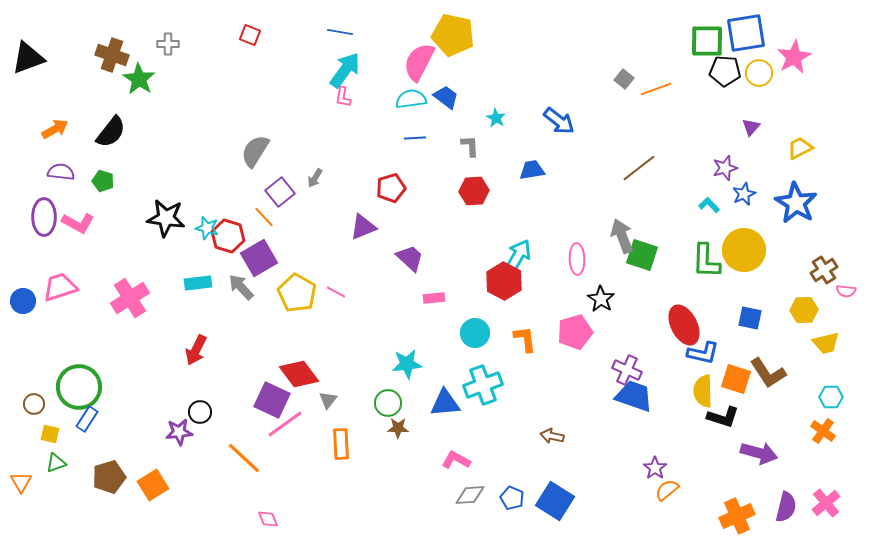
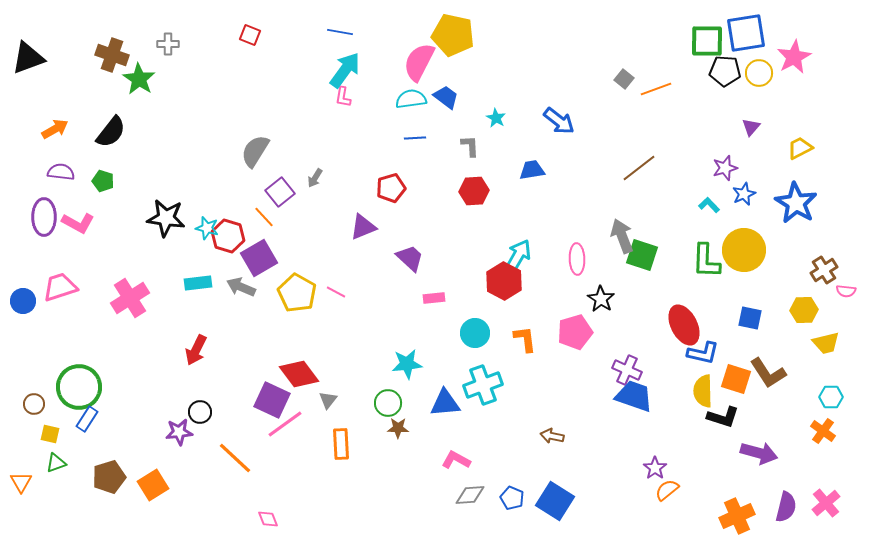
gray arrow at (241, 287): rotated 24 degrees counterclockwise
orange line at (244, 458): moved 9 px left
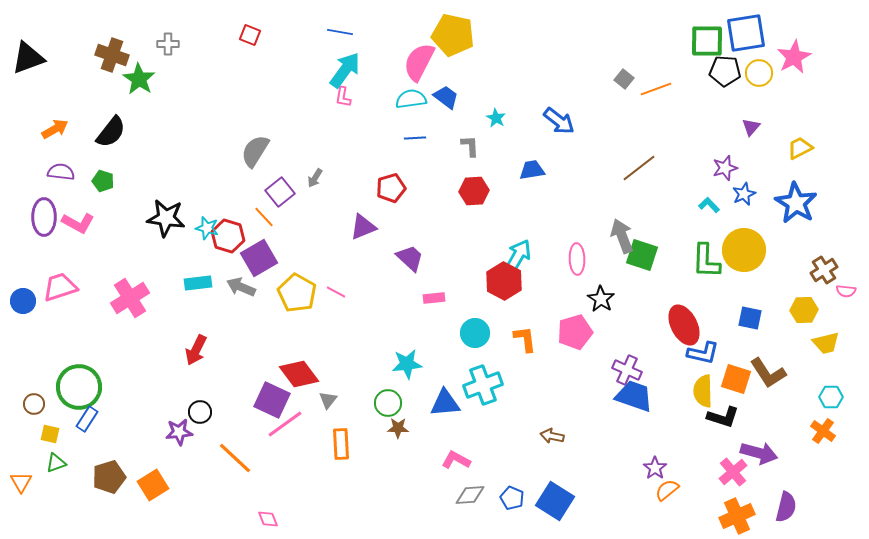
pink cross at (826, 503): moved 93 px left, 31 px up
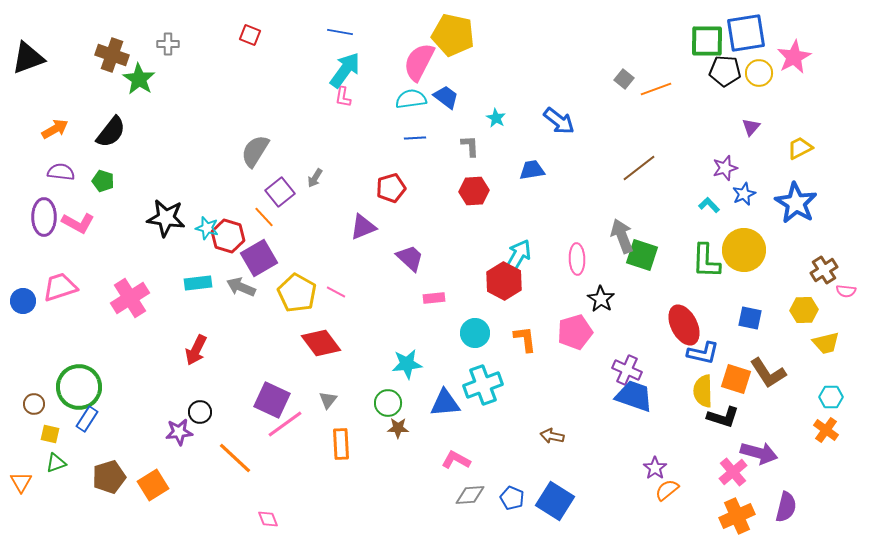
red diamond at (299, 374): moved 22 px right, 31 px up
orange cross at (823, 431): moved 3 px right, 1 px up
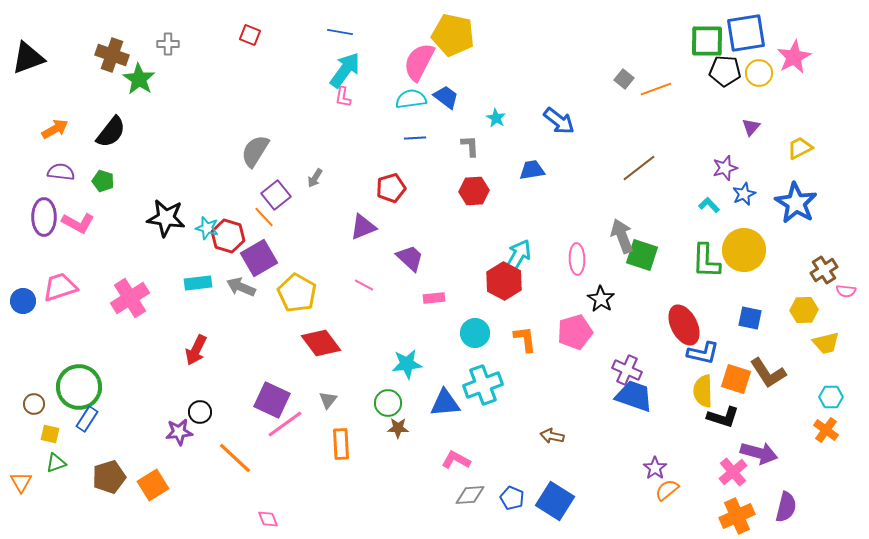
purple square at (280, 192): moved 4 px left, 3 px down
pink line at (336, 292): moved 28 px right, 7 px up
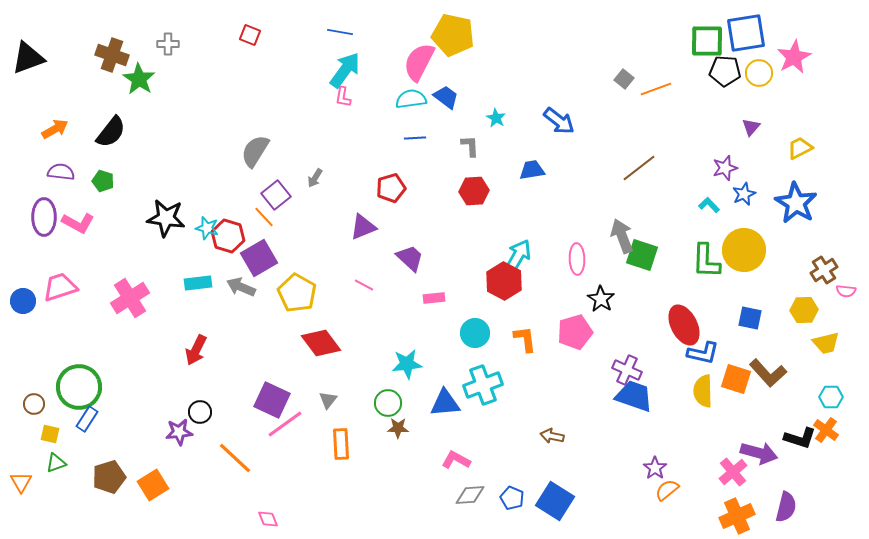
brown L-shape at (768, 373): rotated 9 degrees counterclockwise
black L-shape at (723, 417): moved 77 px right, 21 px down
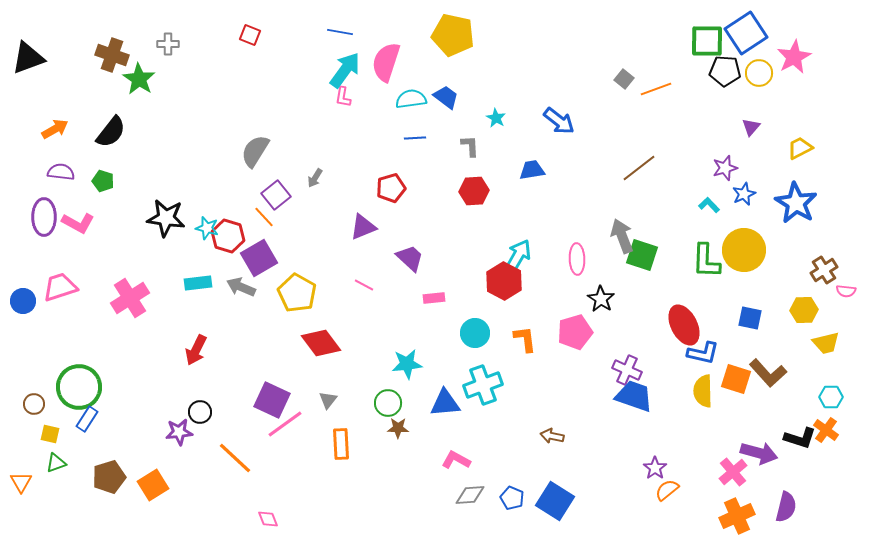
blue square at (746, 33): rotated 24 degrees counterclockwise
pink semicircle at (419, 62): moved 33 px left; rotated 9 degrees counterclockwise
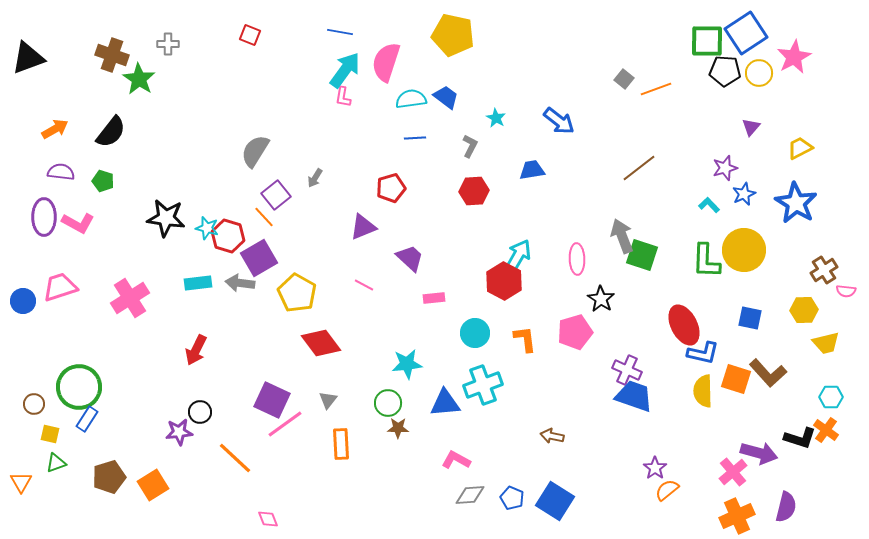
gray L-shape at (470, 146): rotated 30 degrees clockwise
gray arrow at (241, 287): moved 1 px left, 4 px up; rotated 16 degrees counterclockwise
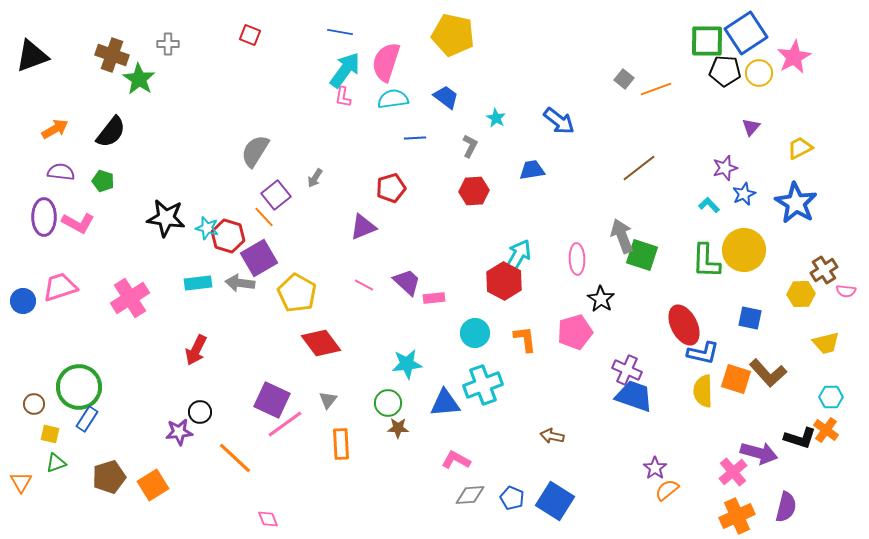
black triangle at (28, 58): moved 4 px right, 2 px up
cyan semicircle at (411, 99): moved 18 px left
purple trapezoid at (410, 258): moved 3 px left, 24 px down
yellow hexagon at (804, 310): moved 3 px left, 16 px up
